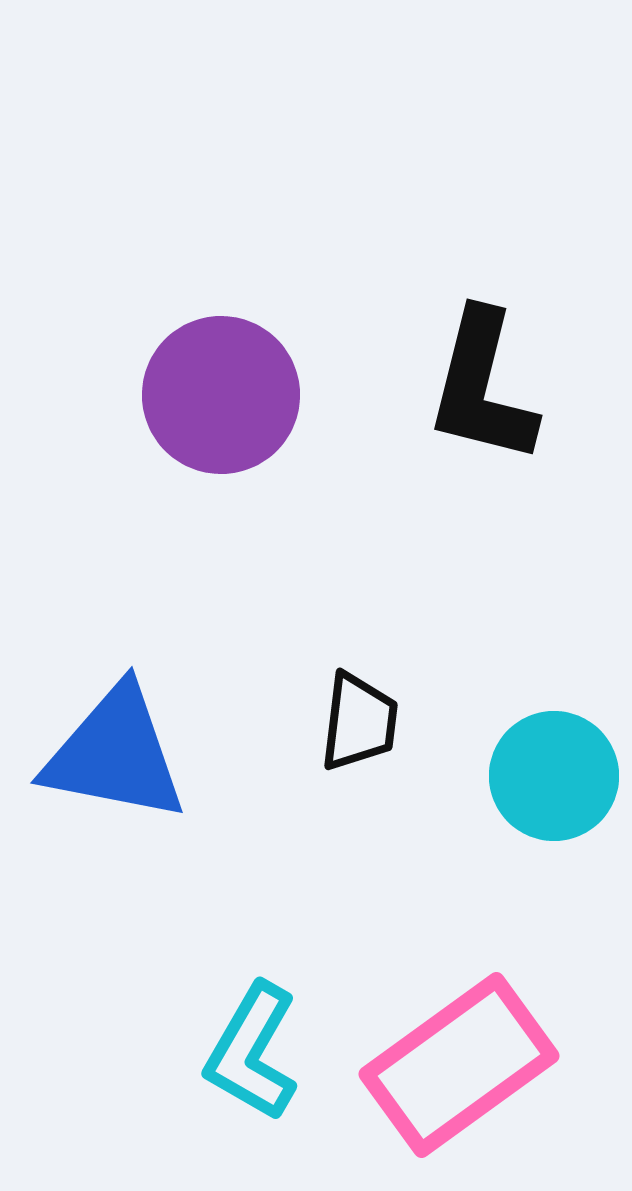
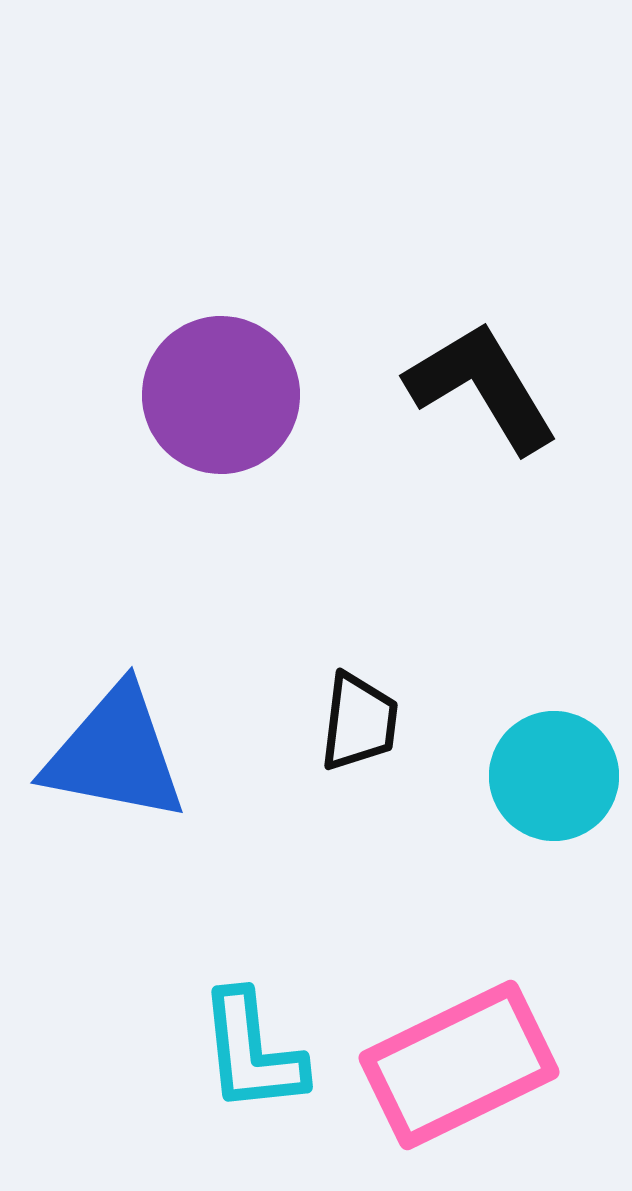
black L-shape: rotated 135 degrees clockwise
cyan L-shape: rotated 36 degrees counterclockwise
pink rectangle: rotated 10 degrees clockwise
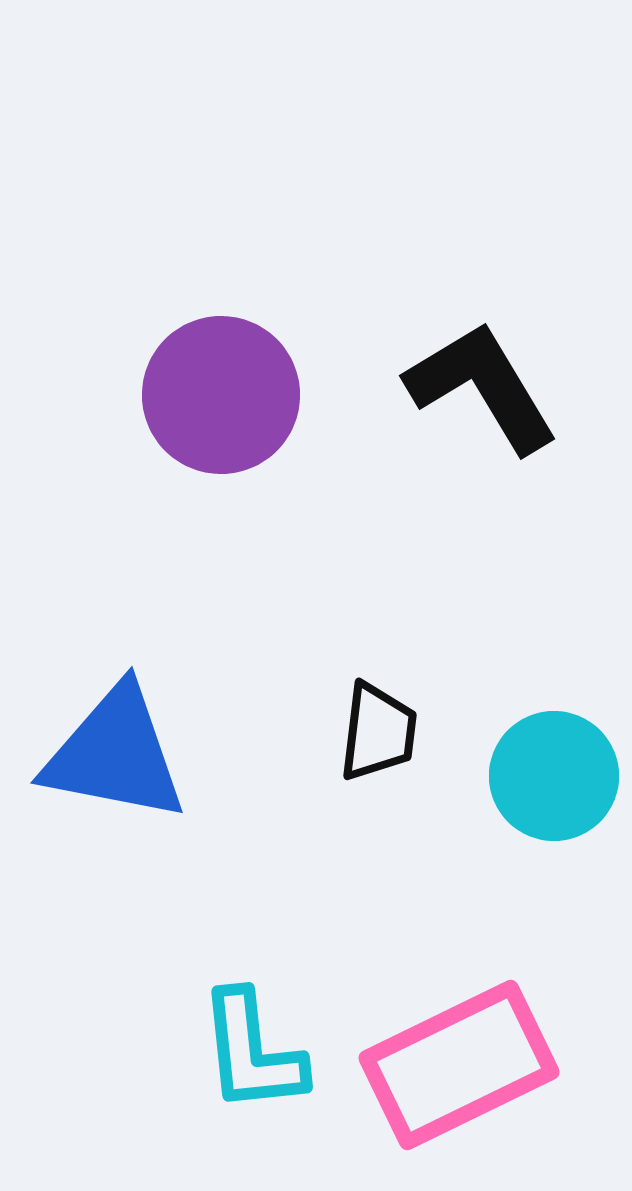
black trapezoid: moved 19 px right, 10 px down
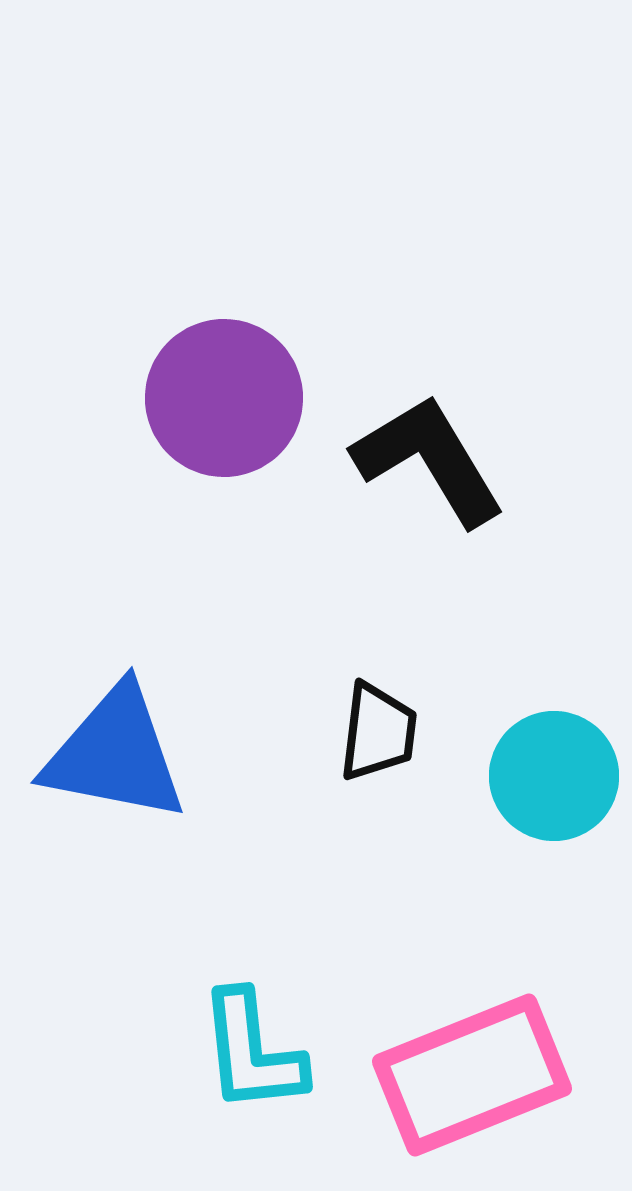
black L-shape: moved 53 px left, 73 px down
purple circle: moved 3 px right, 3 px down
pink rectangle: moved 13 px right, 10 px down; rotated 4 degrees clockwise
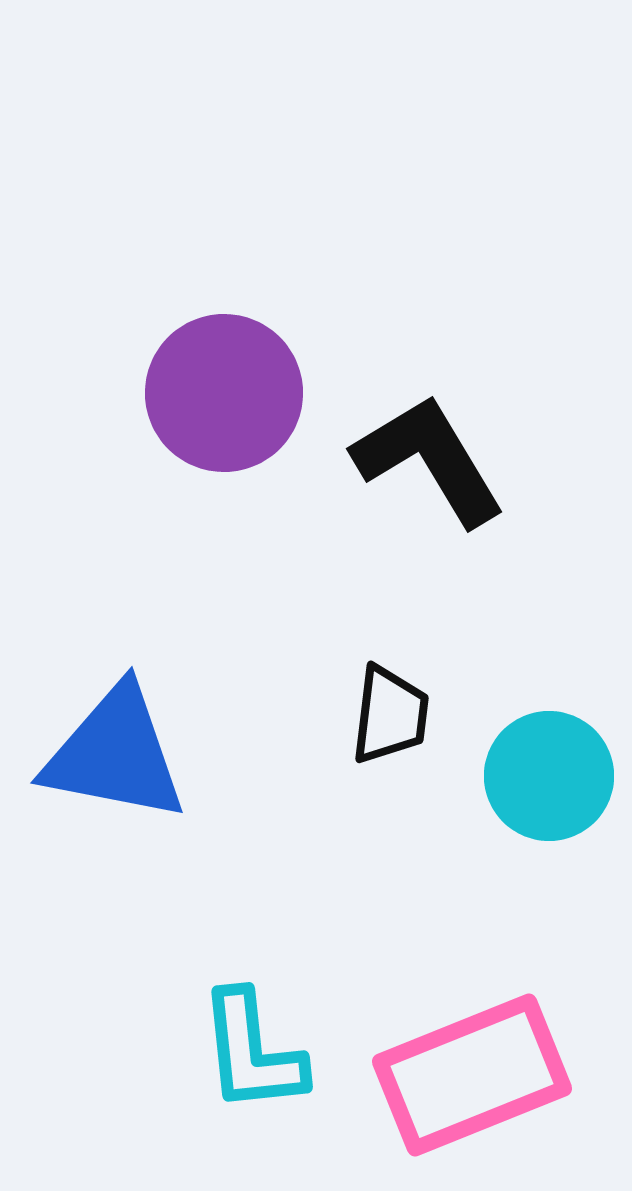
purple circle: moved 5 px up
black trapezoid: moved 12 px right, 17 px up
cyan circle: moved 5 px left
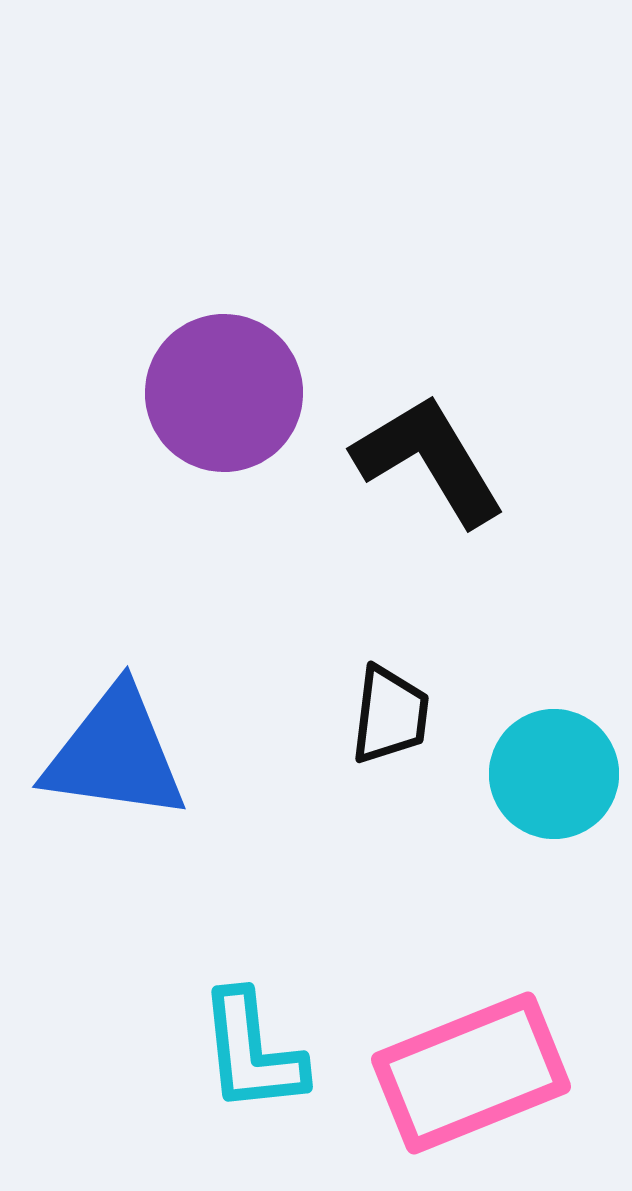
blue triangle: rotated 3 degrees counterclockwise
cyan circle: moved 5 px right, 2 px up
pink rectangle: moved 1 px left, 2 px up
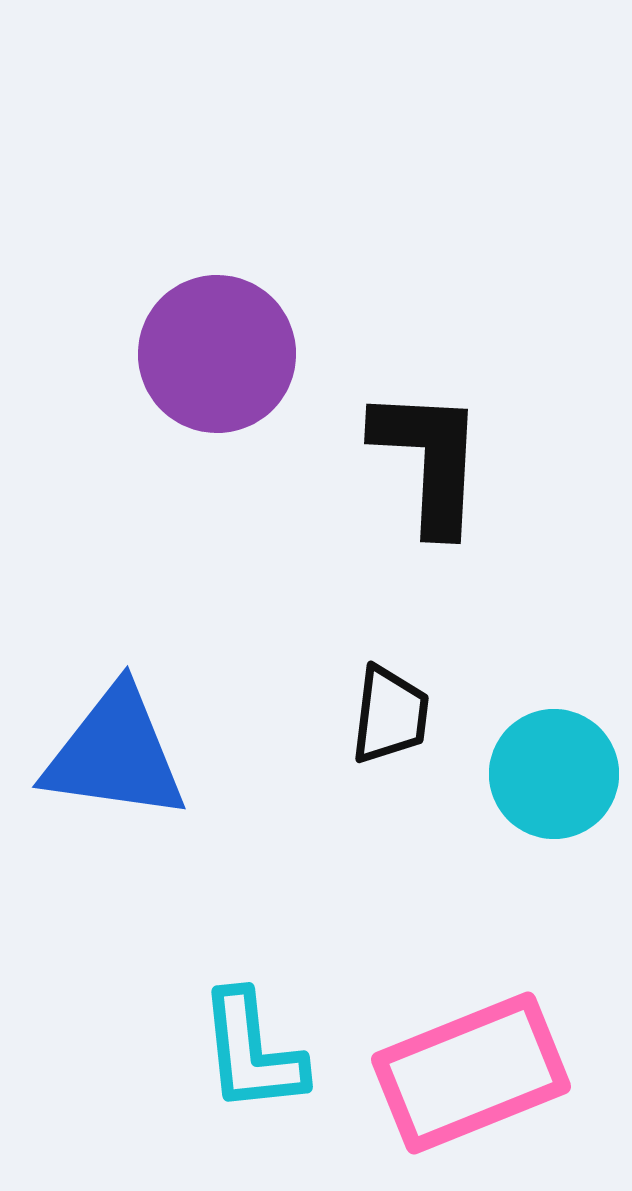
purple circle: moved 7 px left, 39 px up
black L-shape: rotated 34 degrees clockwise
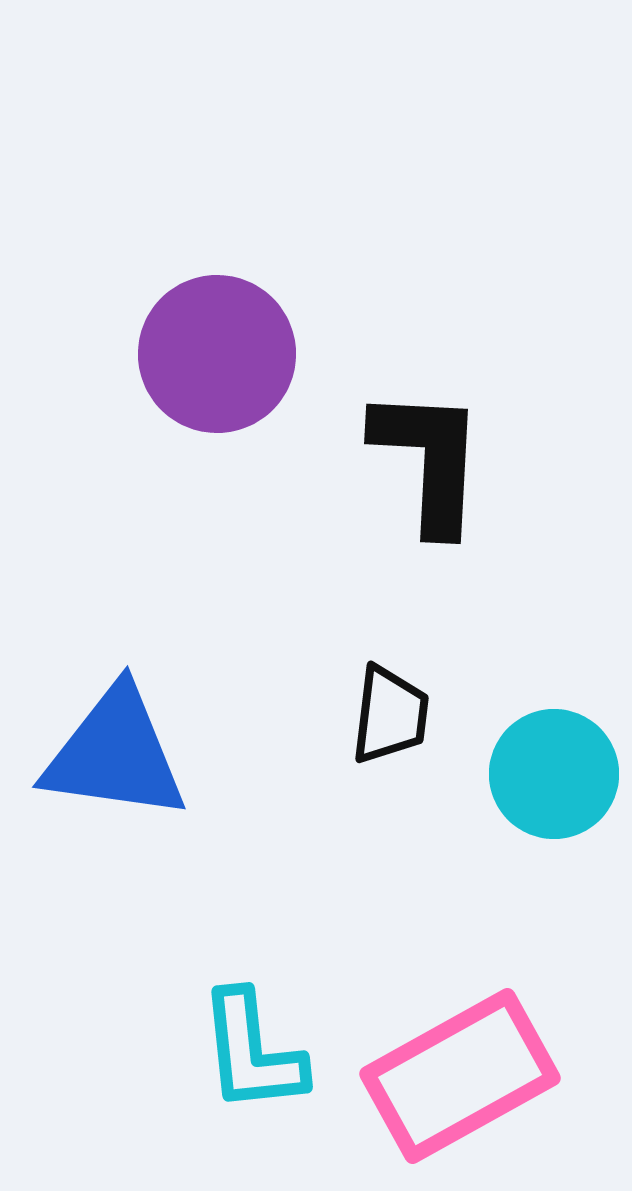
pink rectangle: moved 11 px left, 3 px down; rotated 7 degrees counterclockwise
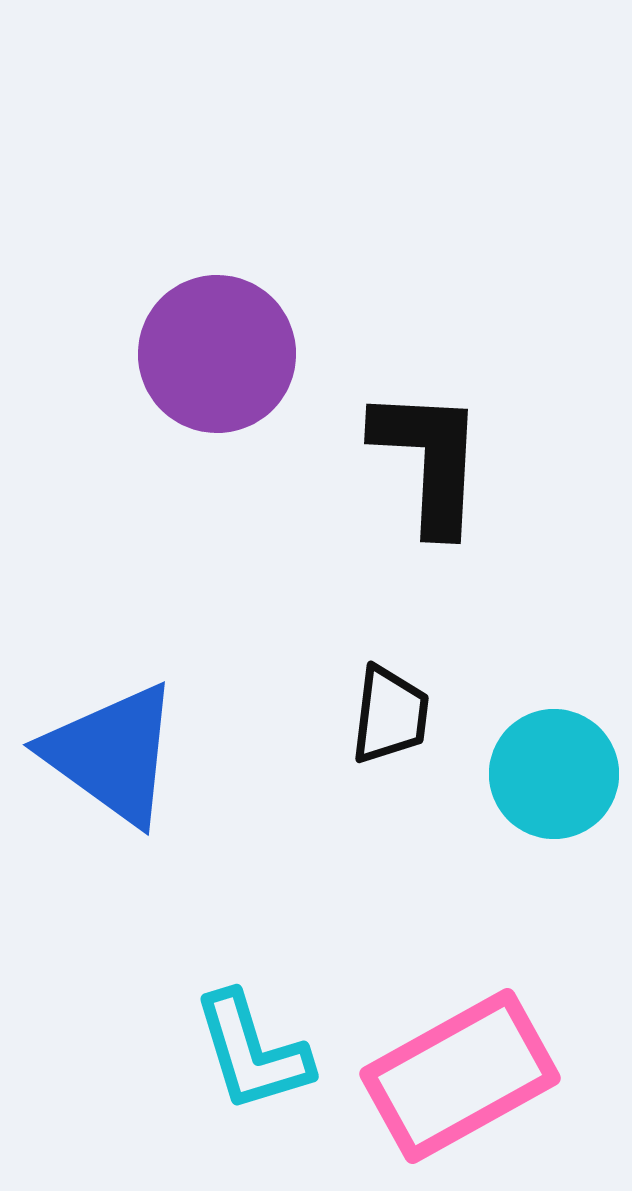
blue triangle: moved 3 px left; rotated 28 degrees clockwise
cyan L-shape: rotated 11 degrees counterclockwise
